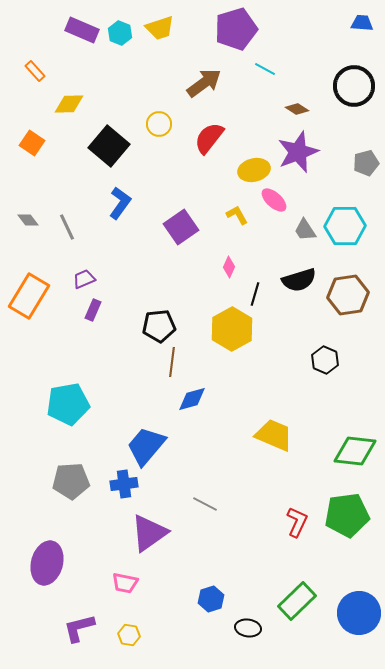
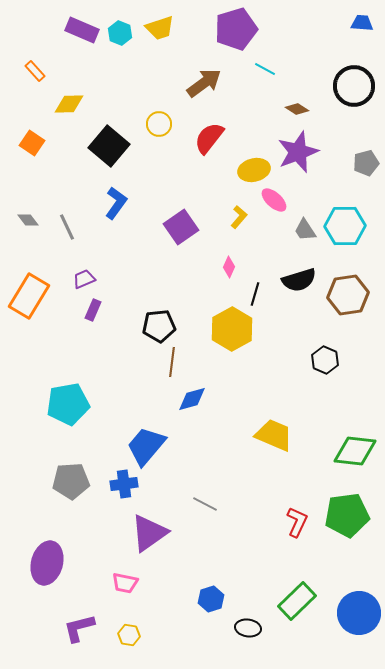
blue L-shape at (120, 203): moved 4 px left
yellow L-shape at (237, 215): moved 2 px right, 2 px down; rotated 70 degrees clockwise
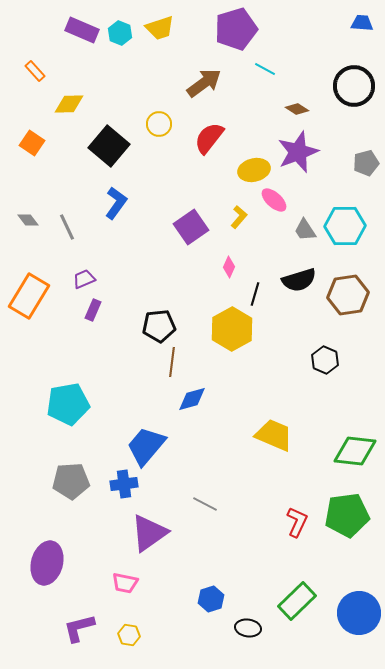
purple square at (181, 227): moved 10 px right
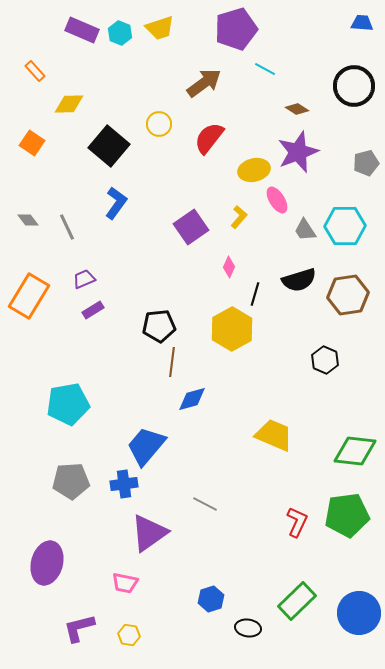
pink ellipse at (274, 200): moved 3 px right; rotated 16 degrees clockwise
purple rectangle at (93, 310): rotated 35 degrees clockwise
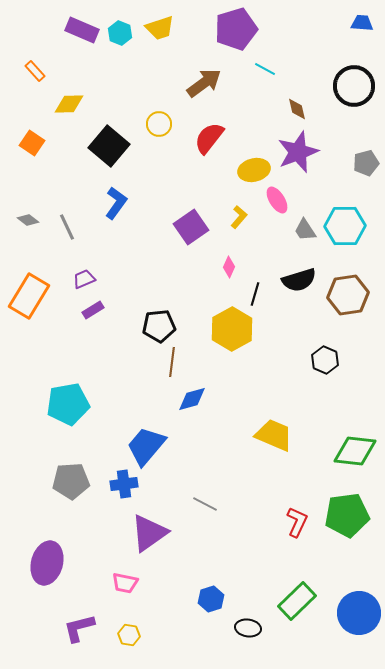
brown diamond at (297, 109): rotated 45 degrees clockwise
gray diamond at (28, 220): rotated 15 degrees counterclockwise
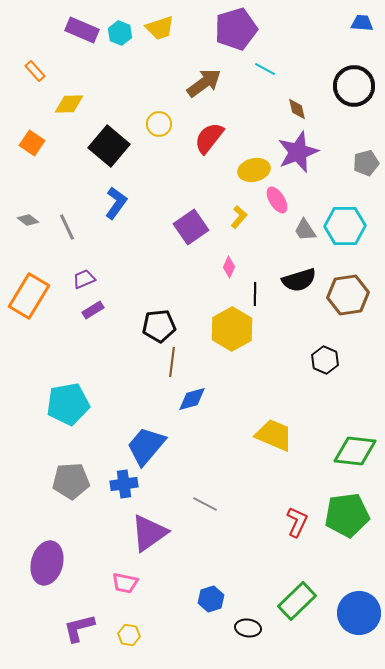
black line at (255, 294): rotated 15 degrees counterclockwise
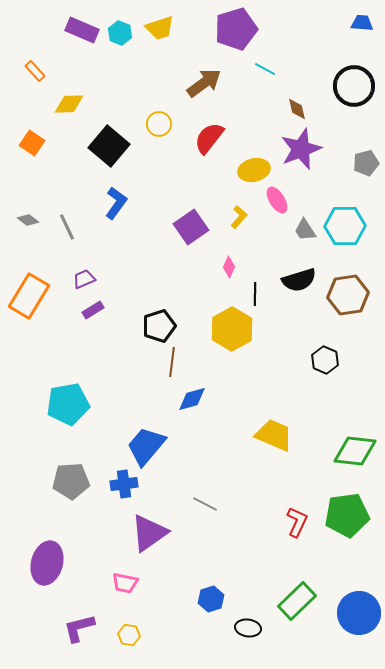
purple star at (298, 152): moved 3 px right, 3 px up
black pentagon at (159, 326): rotated 12 degrees counterclockwise
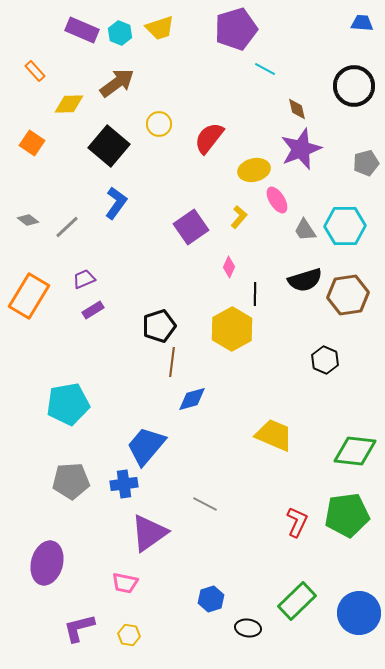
brown arrow at (204, 83): moved 87 px left
gray line at (67, 227): rotated 72 degrees clockwise
black semicircle at (299, 280): moved 6 px right
